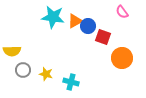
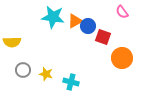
yellow semicircle: moved 9 px up
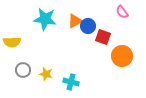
cyan star: moved 8 px left, 2 px down
orange circle: moved 2 px up
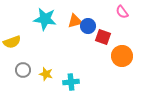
orange triangle: rotated 14 degrees clockwise
yellow semicircle: rotated 18 degrees counterclockwise
cyan cross: rotated 21 degrees counterclockwise
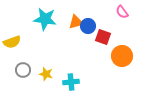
orange triangle: moved 1 px right, 1 px down
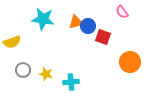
cyan star: moved 2 px left
orange circle: moved 8 px right, 6 px down
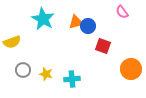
cyan star: rotated 20 degrees clockwise
red square: moved 9 px down
orange circle: moved 1 px right, 7 px down
cyan cross: moved 1 px right, 3 px up
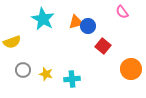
red square: rotated 21 degrees clockwise
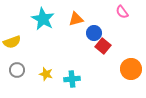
orange triangle: moved 3 px up
blue circle: moved 6 px right, 7 px down
gray circle: moved 6 px left
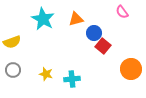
gray circle: moved 4 px left
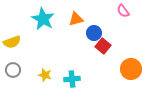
pink semicircle: moved 1 px right, 1 px up
yellow star: moved 1 px left, 1 px down
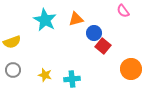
cyan star: moved 2 px right, 1 px down
